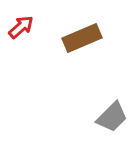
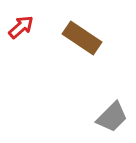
brown rectangle: rotated 57 degrees clockwise
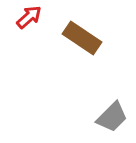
red arrow: moved 8 px right, 10 px up
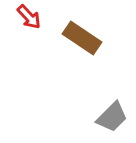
red arrow: rotated 88 degrees clockwise
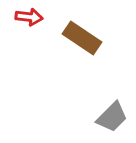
red arrow: rotated 40 degrees counterclockwise
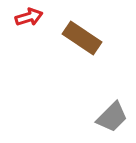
red arrow: rotated 24 degrees counterclockwise
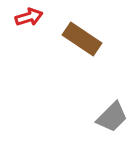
brown rectangle: moved 1 px down
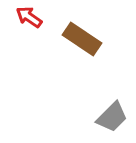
red arrow: rotated 128 degrees counterclockwise
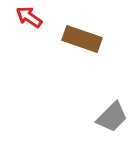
brown rectangle: rotated 15 degrees counterclockwise
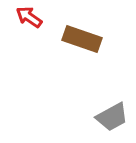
gray trapezoid: rotated 16 degrees clockwise
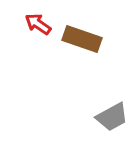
red arrow: moved 9 px right, 7 px down
